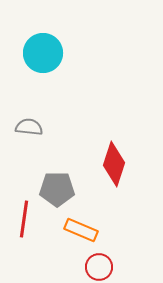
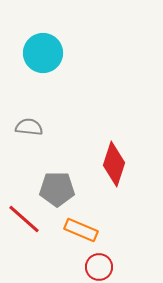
red line: rotated 57 degrees counterclockwise
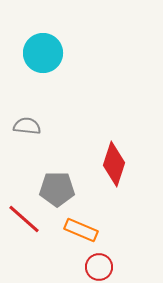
gray semicircle: moved 2 px left, 1 px up
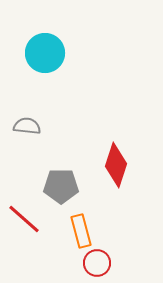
cyan circle: moved 2 px right
red diamond: moved 2 px right, 1 px down
gray pentagon: moved 4 px right, 3 px up
orange rectangle: moved 1 px down; rotated 52 degrees clockwise
red circle: moved 2 px left, 4 px up
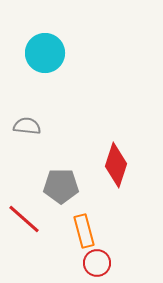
orange rectangle: moved 3 px right
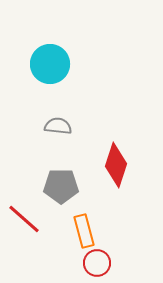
cyan circle: moved 5 px right, 11 px down
gray semicircle: moved 31 px right
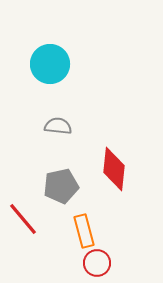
red diamond: moved 2 px left, 4 px down; rotated 12 degrees counterclockwise
gray pentagon: rotated 12 degrees counterclockwise
red line: moved 1 px left; rotated 9 degrees clockwise
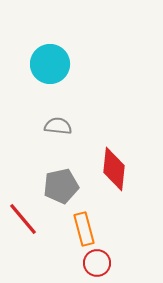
orange rectangle: moved 2 px up
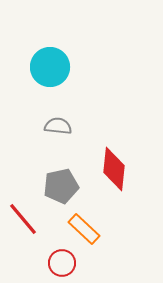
cyan circle: moved 3 px down
orange rectangle: rotated 32 degrees counterclockwise
red circle: moved 35 px left
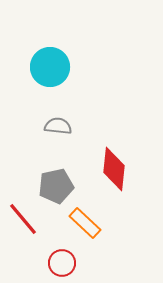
gray pentagon: moved 5 px left
orange rectangle: moved 1 px right, 6 px up
